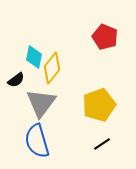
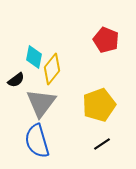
red pentagon: moved 1 px right, 3 px down
yellow diamond: moved 1 px down
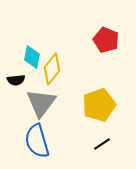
cyan diamond: moved 2 px left
black semicircle: rotated 30 degrees clockwise
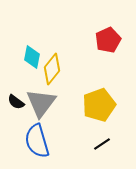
red pentagon: moved 2 px right; rotated 25 degrees clockwise
black semicircle: moved 22 px down; rotated 42 degrees clockwise
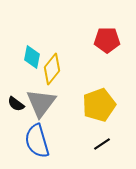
red pentagon: moved 1 px left; rotated 25 degrees clockwise
black semicircle: moved 2 px down
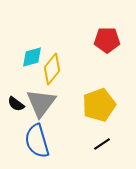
cyan diamond: rotated 65 degrees clockwise
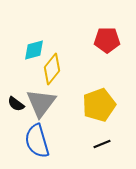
cyan diamond: moved 2 px right, 7 px up
black line: rotated 12 degrees clockwise
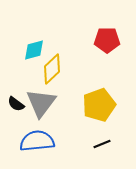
yellow diamond: rotated 8 degrees clockwise
blue semicircle: rotated 100 degrees clockwise
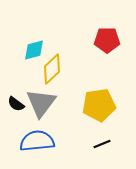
yellow pentagon: rotated 12 degrees clockwise
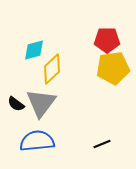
yellow pentagon: moved 14 px right, 37 px up
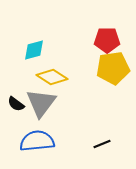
yellow diamond: moved 8 px down; rotated 76 degrees clockwise
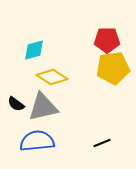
gray triangle: moved 2 px right, 4 px down; rotated 40 degrees clockwise
black line: moved 1 px up
